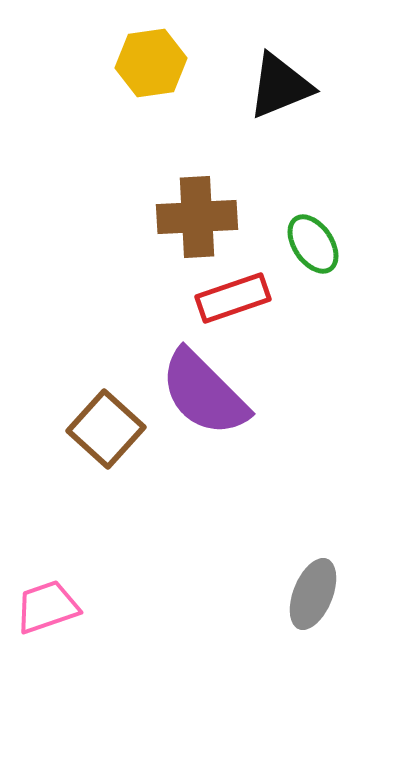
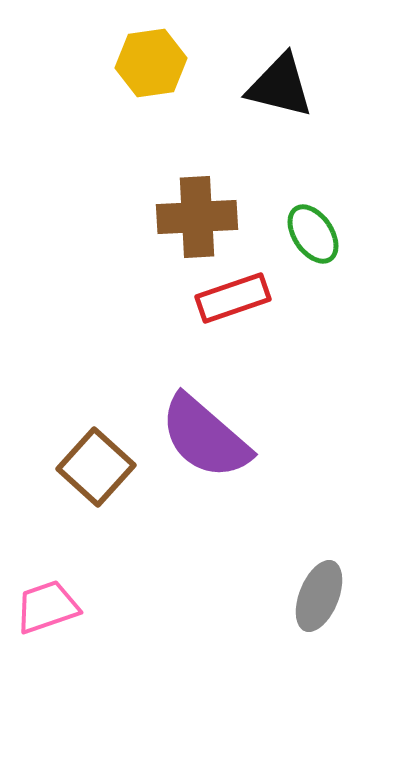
black triangle: rotated 36 degrees clockwise
green ellipse: moved 10 px up
purple semicircle: moved 1 px right, 44 px down; rotated 4 degrees counterclockwise
brown square: moved 10 px left, 38 px down
gray ellipse: moved 6 px right, 2 px down
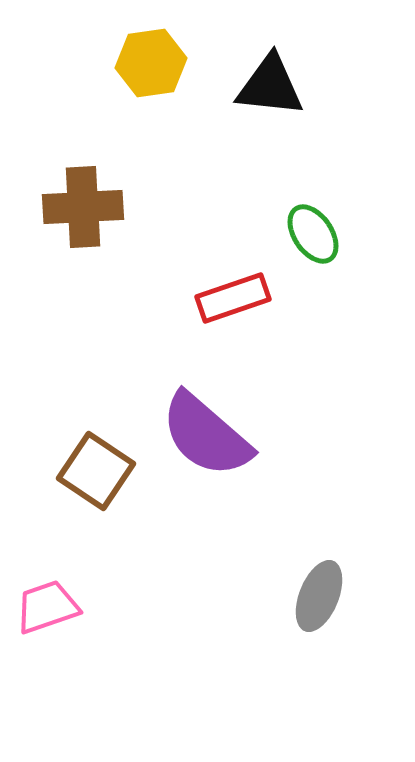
black triangle: moved 10 px left; rotated 8 degrees counterclockwise
brown cross: moved 114 px left, 10 px up
purple semicircle: moved 1 px right, 2 px up
brown square: moved 4 px down; rotated 8 degrees counterclockwise
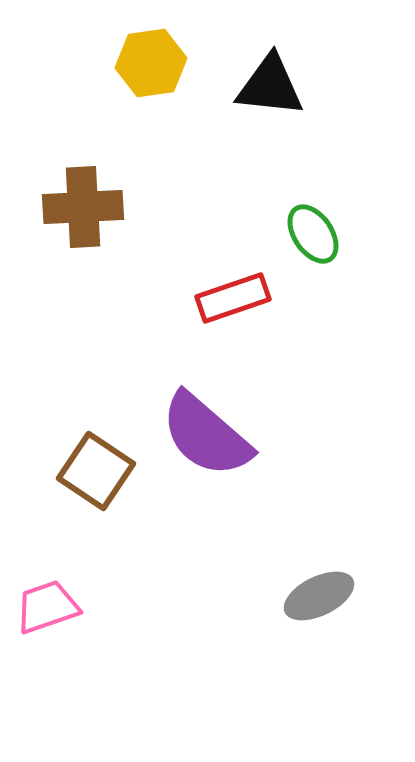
gray ellipse: rotated 42 degrees clockwise
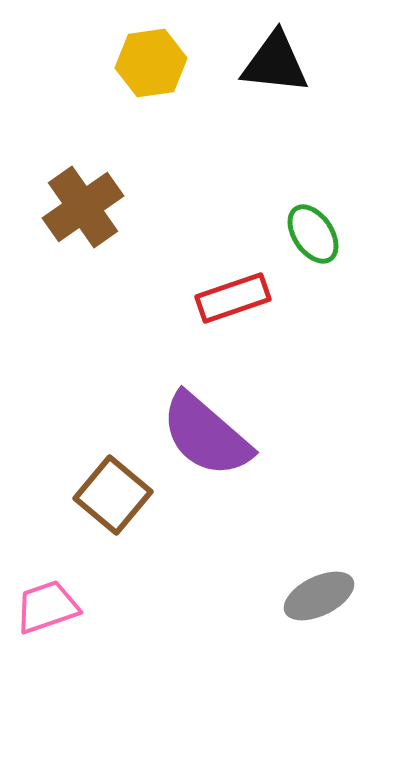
black triangle: moved 5 px right, 23 px up
brown cross: rotated 32 degrees counterclockwise
brown square: moved 17 px right, 24 px down; rotated 6 degrees clockwise
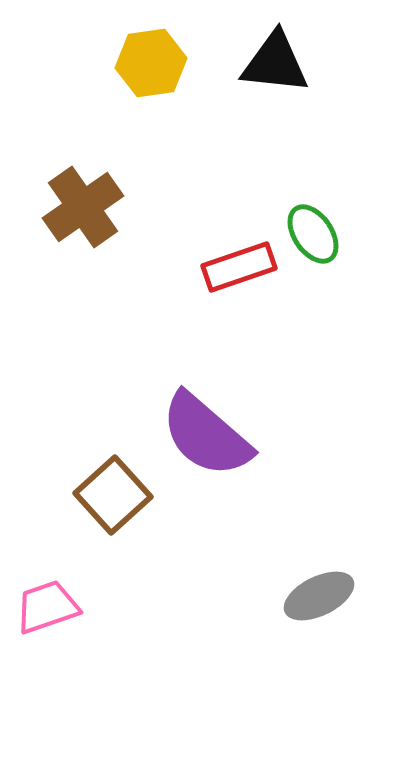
red rectangle: moved 6 px right, 31 px up
brown square: rotated 8 degrees clockwise
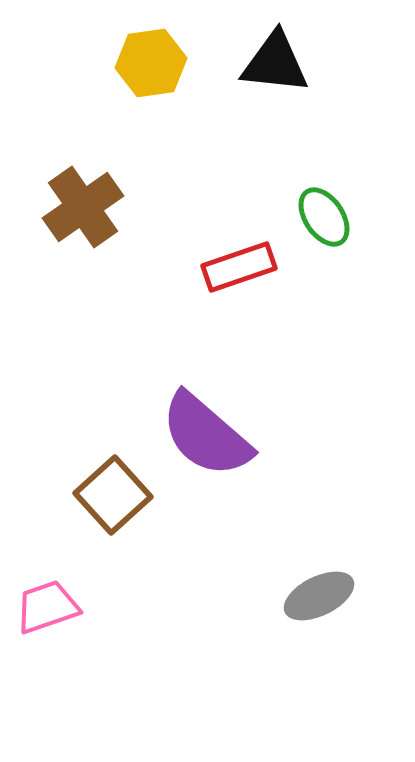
green ellipse: moved 11 px right, 17 px up
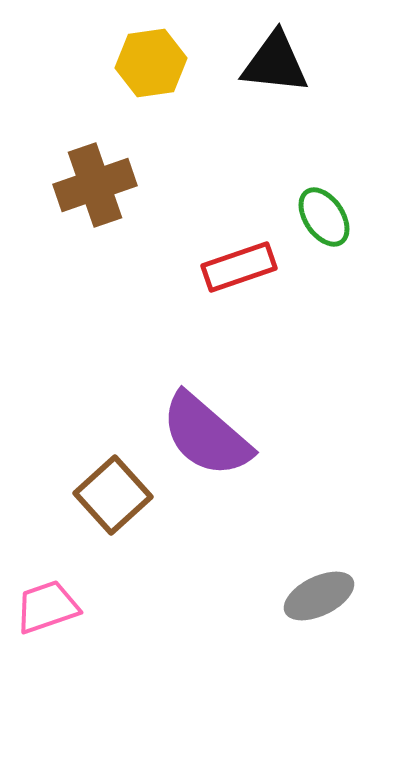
brown cross: moved 12 px right, 22 px up; rotated 16 degrees clockwise
